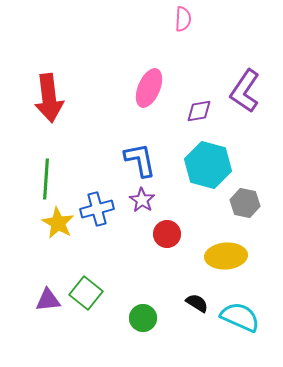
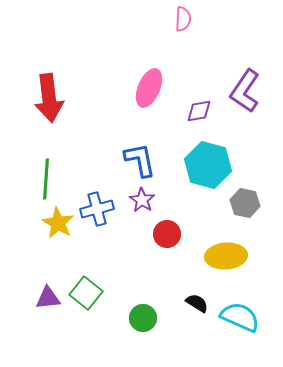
purple triangle: moved 2 px up
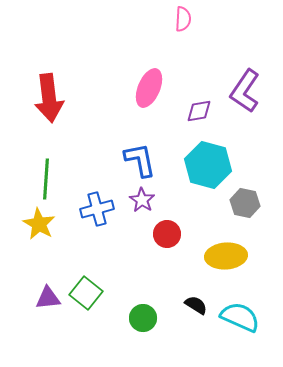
yellow star: moved 19 px left, 1 px down
black semicircle: moved 1 px left, 2 px down
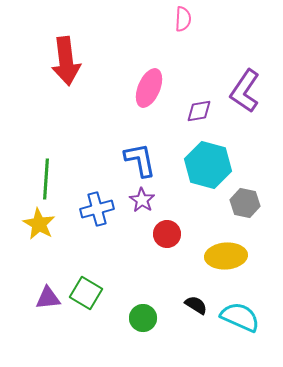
red arrow: moved 17 px right, 37 px up
green square: rotated 8 degrees counterclockwise
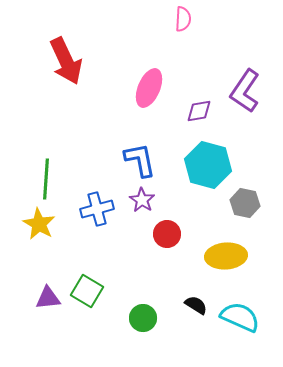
red arrow: rotated 18 degrees counterclockwise
green square: moved 1 px right, 2 px up
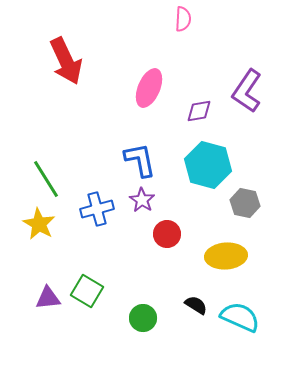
purple L-shape: moved 2 px right
green line: rotated 36 degrees counterclockwise
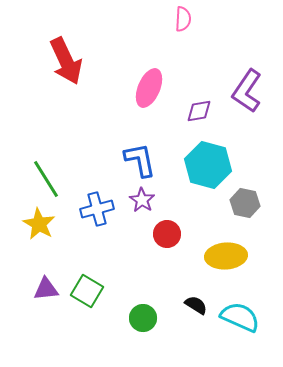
purple triangle: moved 2 px left, 9 px up
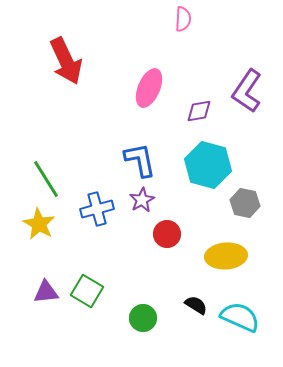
purple star: rotated 10 degrees clockwise
purple triangle: moved 3 px down
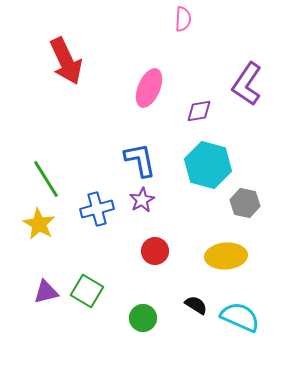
purple L-shape: moved 7 px up
red circle: moved 12 px left, 17 px down
purple triangle: rotated 8 degrees counterclockwise
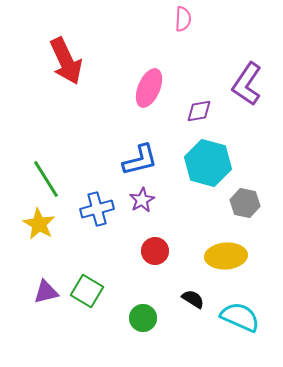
blue L-shape: rotated 87 degrees clockwise
cyan hexagon: moved 2 px up
black semicircle: moved 3 px left, 6 px up
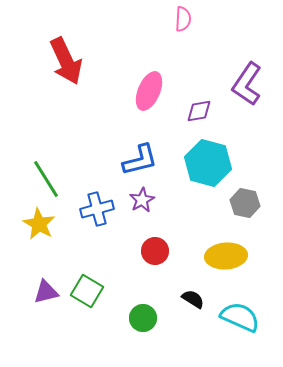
pink ellipse: moved 3 px down
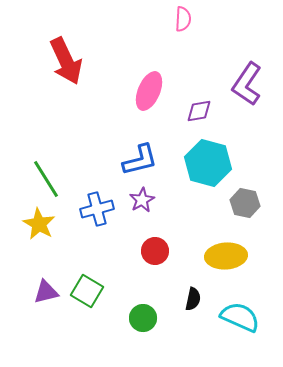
black semicircle: rotated 70 degrees clockwise
